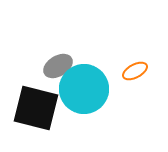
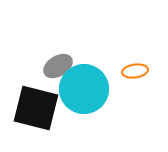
orange ellipse: rotated 20 degrees clockwise
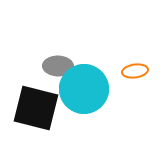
gray ellipse: rotated 32 degrees clockwise
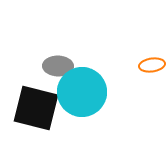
orange ellipse: moved 17 px right, 6 px up
cyan circle: moved 2 px left, 3 px down
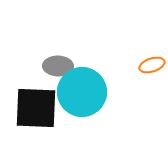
orange ellipse: rotated 10 degrees counterclockwise
black square: rotated 12 degrees counterclockwise
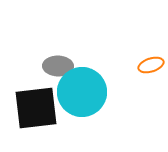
orange ellipse: moved 1 px left
black square: rotated 9 degrees counterclockwise
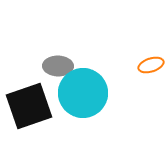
cyan circle: moved 1 px right, 1 px down
black square: moved 7 px left, 2 px up; rotated 12 degrees counterclockwise
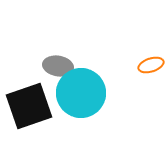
gray ellipse: rotated 8 degrees clockwise
cyan circle: moved 2 px left
